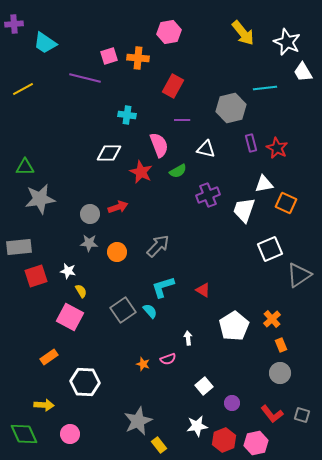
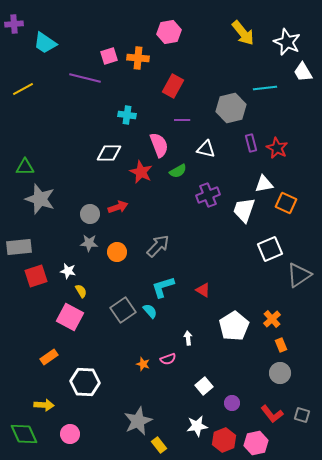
gray star at (40, 199): rotated 28 degrees clockwise
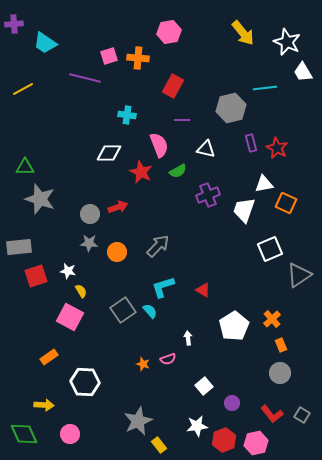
gray square at (302, 415): rotated 14 degrees clockwise
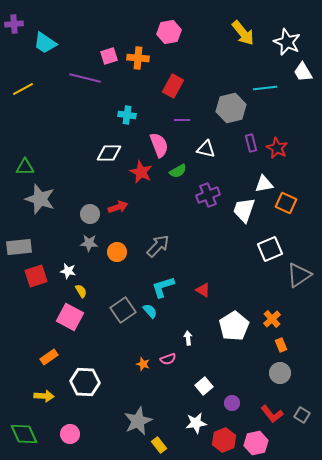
yellow arrow at (44, 405): moved 9 px up
white star at (197, 426): moved 1 px left, 3 px up
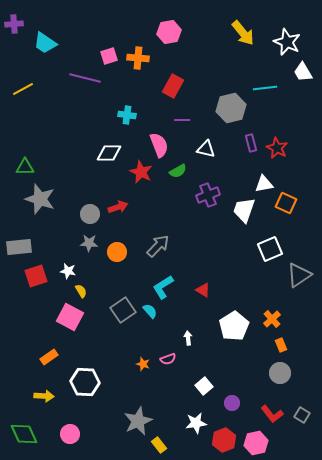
cyan L-shape at (163, 287): rotated 15 degrees counterclockwise
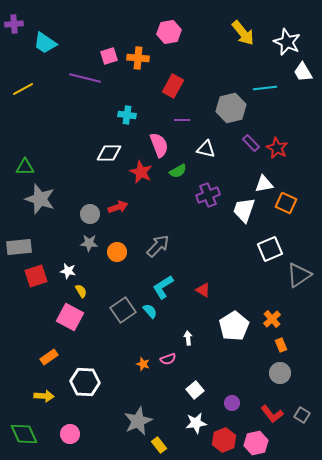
purple rectangle at (251, 143): rotated 30 degrees counterclockwise
white square at (204, 386): moved 9 px left, 4 px down
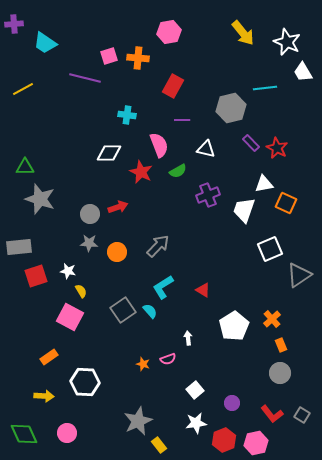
pink circle at (70, 434): moved 3 px left, 1 px up
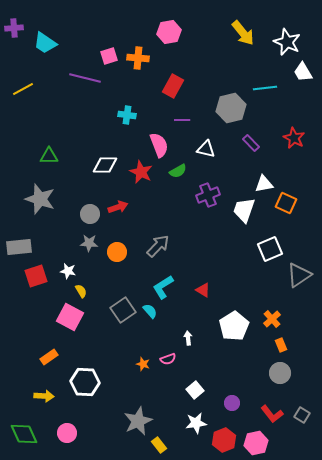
purple cross at (14, 24): moved 4 px down
red star at (277, 148): moved 17 px right, 10 px up
white diamond at (109, 153): moved 4 px left, 12 px down
green triangle at (25, 167): moved 24 px right, 11 px up
